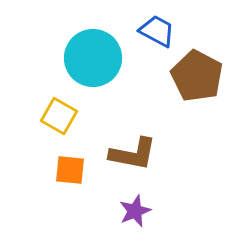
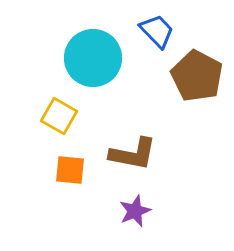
blue trapezoid: rotated 18 degrees clockwise
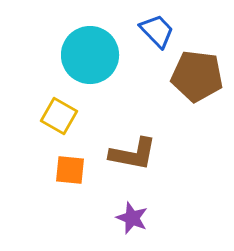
cyan circle: moved 3 px left, 3 px up
brown pentagon: rotated 21 degrees counterclockwise
purple star: moved 3 px left, 7 px down; rotated 28 degrees counterclockwise
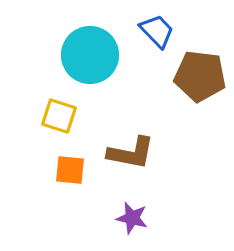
brown pentagon: moved 3 px right
yellow square: rotated 12 degrees counterclockwise
brown L-shape: moved 2 px left, 1 px up
purple star: rotated 8 degrees counterclockwise
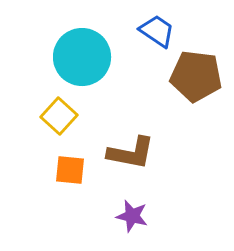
blue trapezoid: rotated 12 degrees counterclockwise
cyan circle: moved 8 px left, 2 px down
brown pentagon: moved 4 px left
yellow square: rotated 24 degrees clockwise
purple star: moved 2 px up
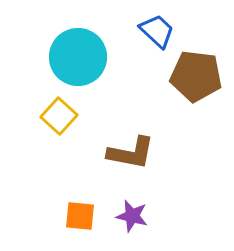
blue trapezoid: rotated 9 degrees clockwise
cyan circle: moved 4 px left
orange square: moved 10 px right, 46 px down
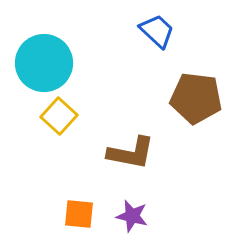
cyan circle: moved 34 px left, 6 px down
brown pentagon: moved 22 px down
orange square: moved 1 px left, 2 px up
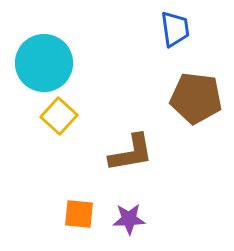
blue trapezoid: moved 18 px right, 2 px up; rotated 39 degrees clockwise
brown L-shape: rotated 21 degrees counterclockwise
purple star: moved 3 px left, 3 px down; rotated 16 degrees counterclockwise
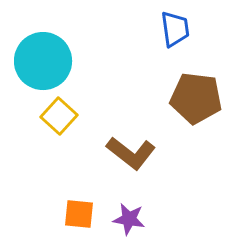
cyan circle: moved 1 px left, 2 px up
brown L-shape: rotated 48 degrees clockwise
purple star: rotated 12 degrees clockwise
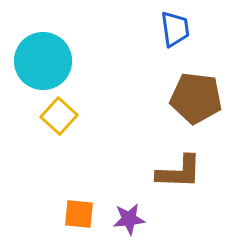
brown L-shape: moved 48 px right, 19 px down; rotated 36 degrees counterclockwise
purple star: rotated 16 degrees counterclockwise
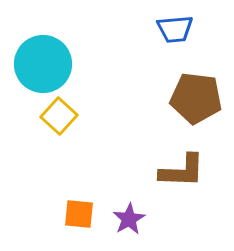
blue trapezoid: rotated 93 degrees clockwise
cyan circle: moved 3 px down
brown L-shape: moved 3 px right, 1 px up
purple star: rotated 24 degrees counterclockwise
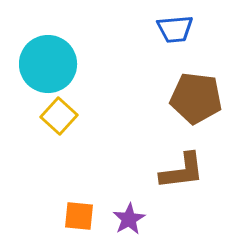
cyan circle: moved 5 px right
brown L-shape: rotated 9 degrees counterclockwise
orange square: moved 2 px down
